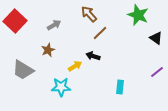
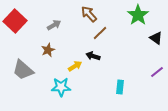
green star: rotated 15 degrees clockwise
gray trapezoid: rotated 10 degrees clockwise
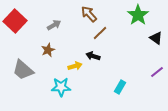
yellow arrow: rotated 16 degrees clockwise
cyan rectangle: rotated 24 degrees clockwise
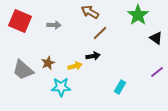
brown arrow: moved 1 px right, 2 px up; rotated 18 degrees counterclockwise
red square: moved 5 px right; rotated 20 degrees counterclockwise
gray arrow: rotated 32 degrees clockwise
brown star: moved 13 px down
black arrow: rotated 152 degrees clockwise
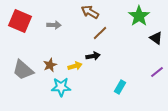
green star: moved 1 px right, 1 px down
brown star: moved 2 px right, 2 px down
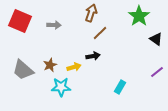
brown arrow: moved 1 px right, 1 px down; rotated 78 degrees clockwise
black triangle: moved 1 px down
yellow arrow: moved 1 px left, 1 px down
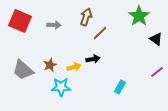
brown arrow: moved 5 px left, 4 px down
black arrow: moved 3 px down
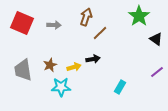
red square: moved 2 px right, 2 px down
gray trapezoid: rotated 40 degrees clockwise
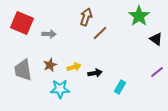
gray arrow: moved 5 px left, 9 px down
black arrow: moved 2 px right, 14 px down
cyan star: moved 1 px left, 2 px down
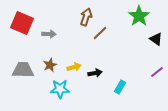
gray trapezoid: rotated 100 degrees clockwise
